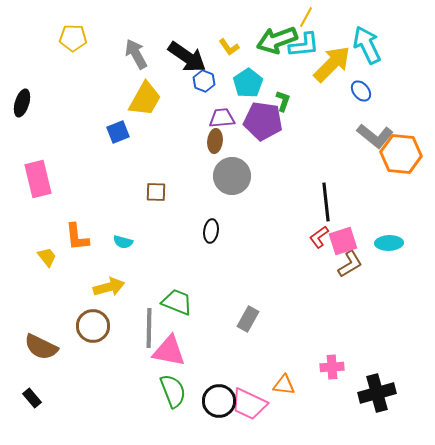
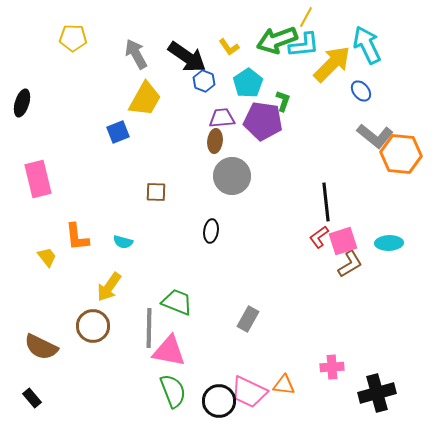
yellow arrow at (109, 287): rotated 140 degrees clockwise
pink trapezoid at (249, 404): moved 12 px up
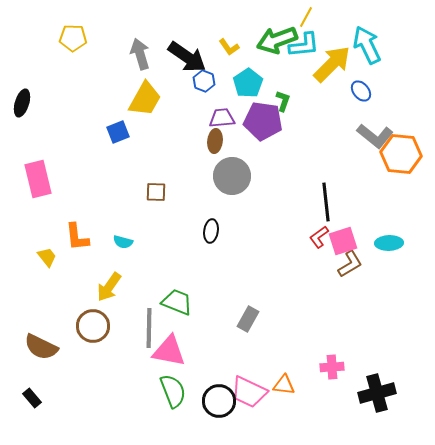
gray arrow at (136, 54): moved 4 px right; rotated 12 degrees clockwise
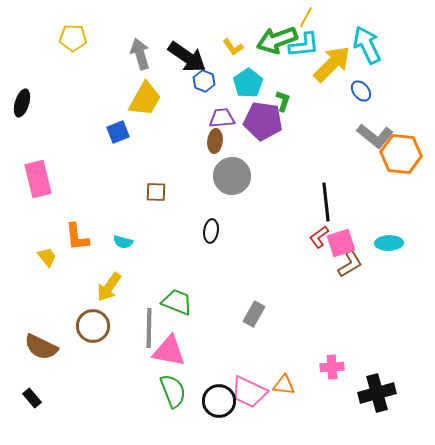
yellow L-shape at (229, 47): moved 4 px right
pink square at (343, 241): moved 2 px left, 2 px down
gray rectangle at (248, 319): moved 6 px right, 5 px up
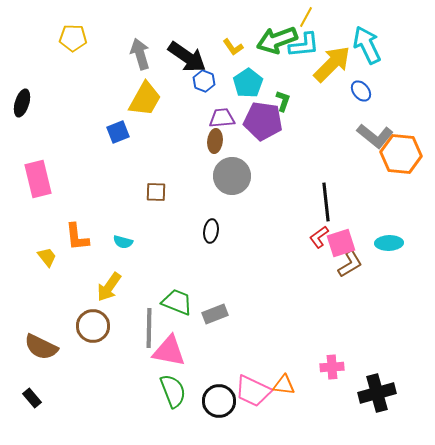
gray rectangle at (254, 314): moved 39 px left; rotated 40 degrees clockwise
pink trapezoid at (249, 392): moved 4 px right, 1 px up
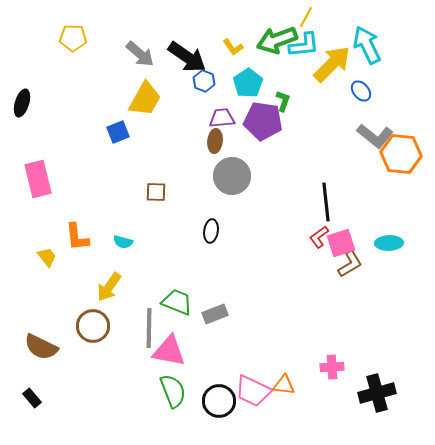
gray arrow at (140, 54): rotated 148 degrees clockwise
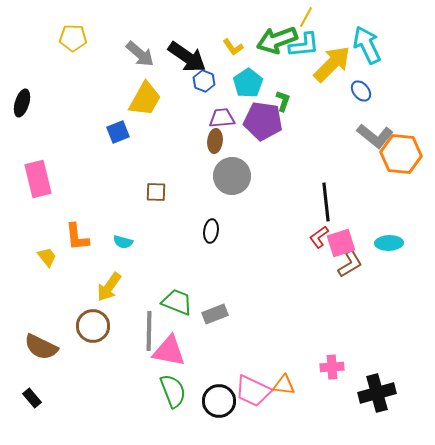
gray line at (149, 328): moved 3 px down
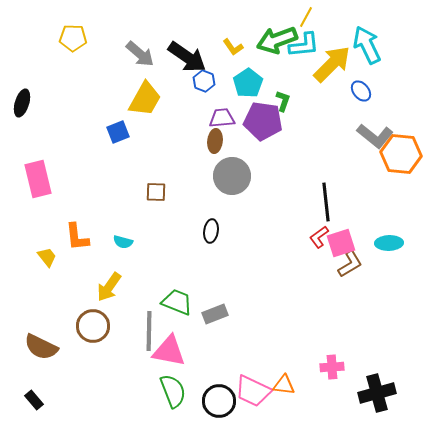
black rectangle at (32, 398): moved 2 px right, 2 px down
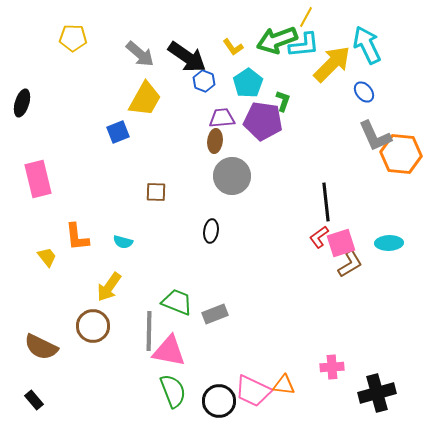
blue ellipse at (361, 91): moved 3 px right, 1 px down
gray L-shape at (375, 136): rotated 27 degrees clockwise
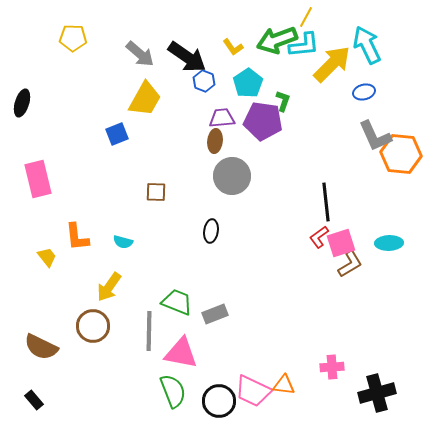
blue ellipse at (364, 92): rotated 65 degrees counterclockwise
blue square at (118, 132): moved 1 px left, 2 px down
pink triangle at (169, 351): moved 12 px right, 2 px down
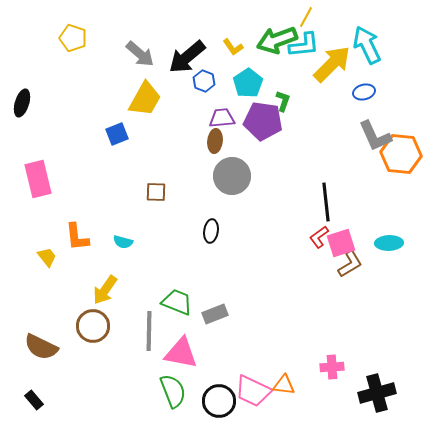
yellow pentagon at (73, 38): rotated 16 degrees clockwise
black arrow at (187, 57): rotated 105 degrees clockwise
yellow arrow at (109, 287): moved 4 px left, 3 px down
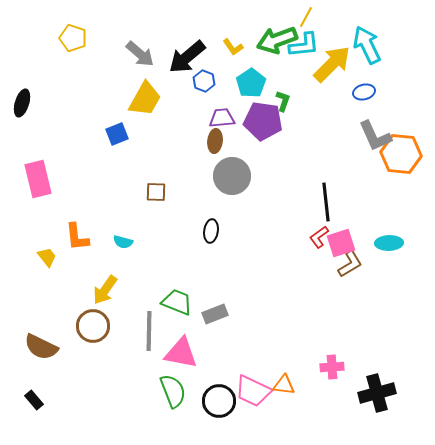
cyan pentagon at (248, 83): moved 3 px right
